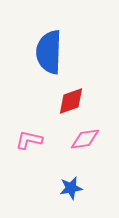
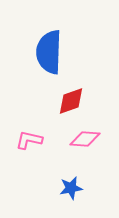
pink diamond: rotated 12 degrees clockwise
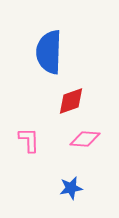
pink L-shape: rotated 76 degrees clockwise
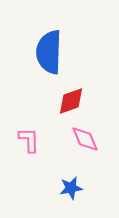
pink diamond: rotated 64 degrees clockwise
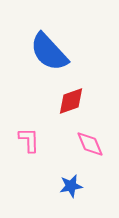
blue semicircle: rotated 45 degrees counterclockwise
pink diamond: moved 5 px right, 5 px down
blue star: moved 2 px up
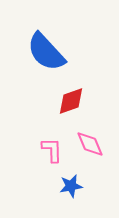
blue semicircle: moved 3 px left
pink L-shape: moved 23 px right, 10 px down
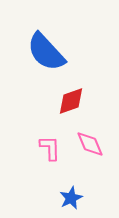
pink L-shape: moved 2 px left, 2 px up
blue star: moved 12 px down; rotated 15 degrees counterclockwise
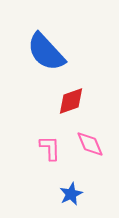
blue star: moved 4 px up
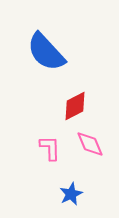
red diamond: moved 4 px right, 5 px down; rotated 8 degrees counterclockwise
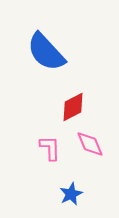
red diamond: moved 2 px left, 1 px down
